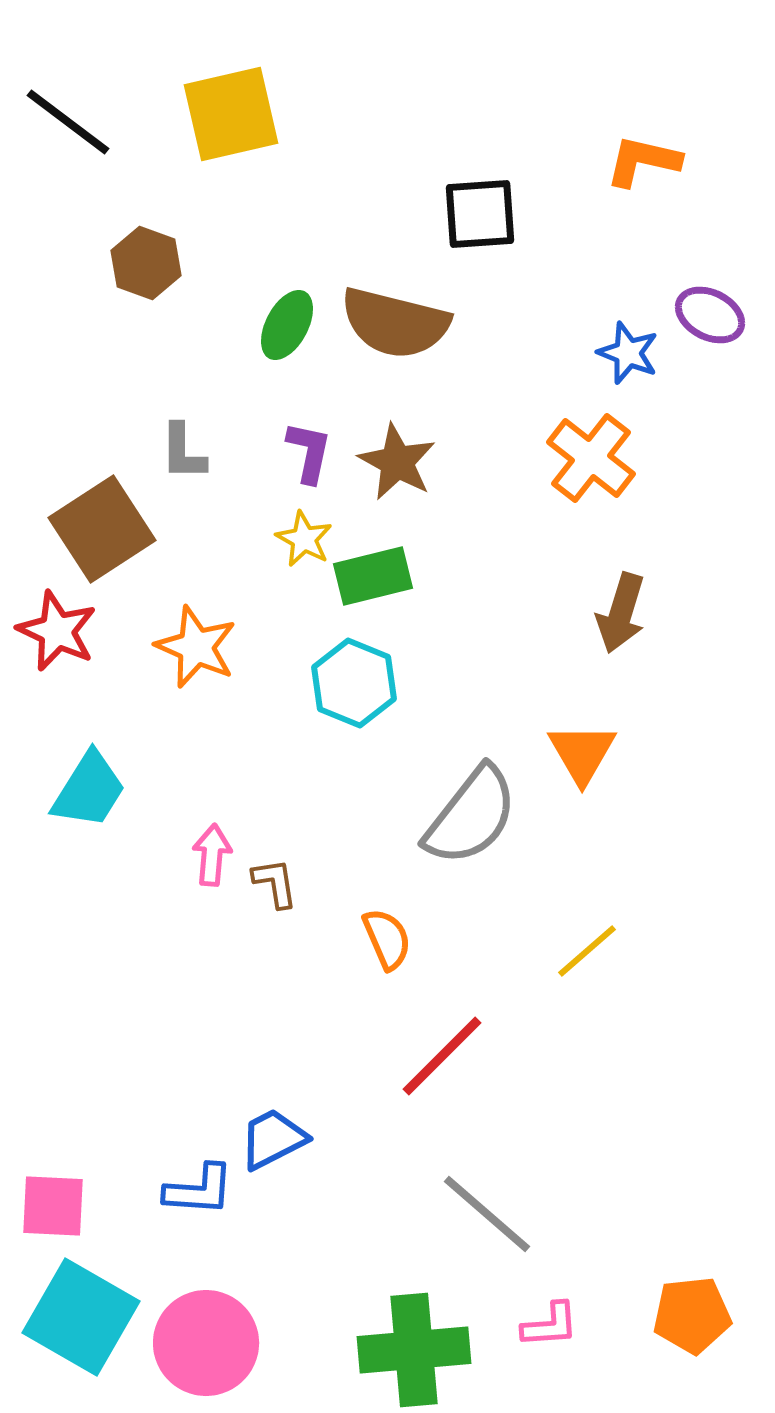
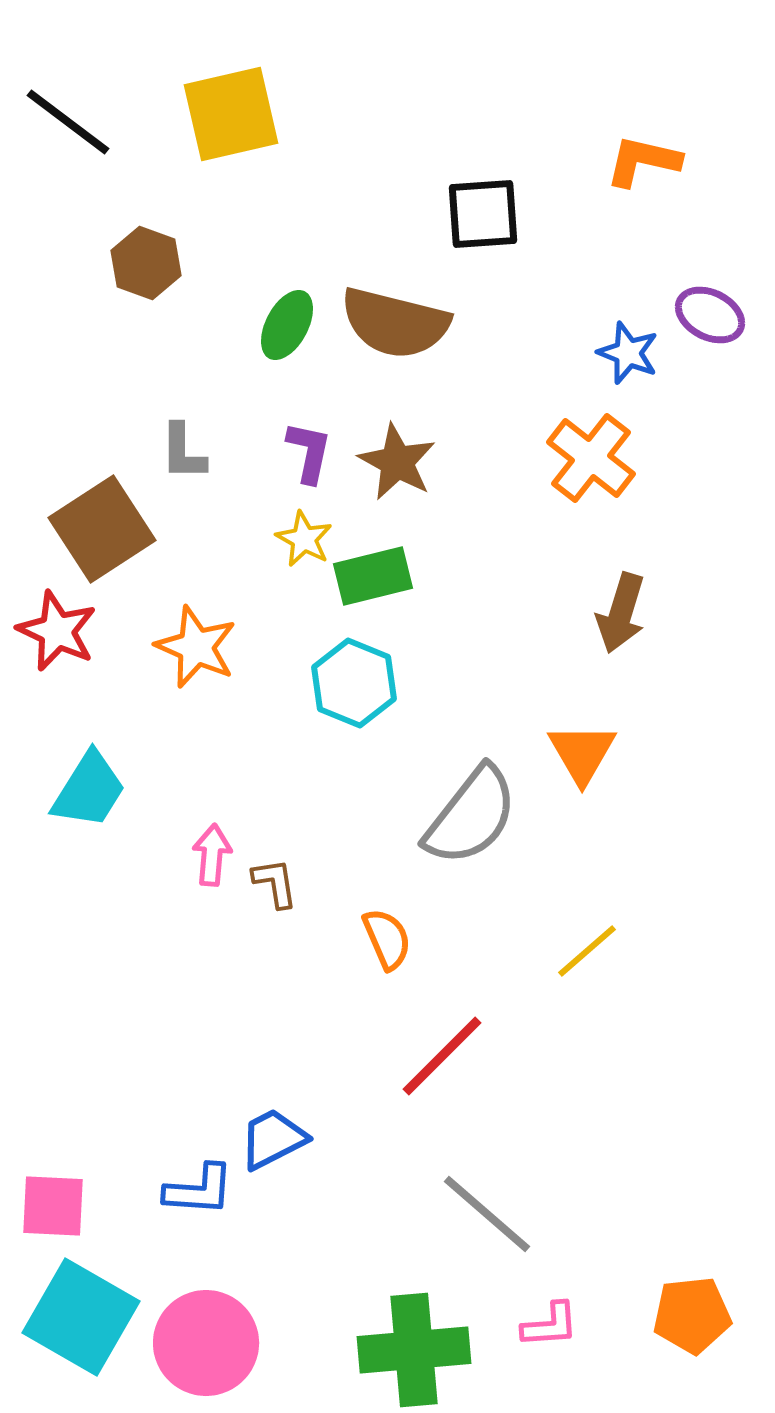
black square: moved 3 px right
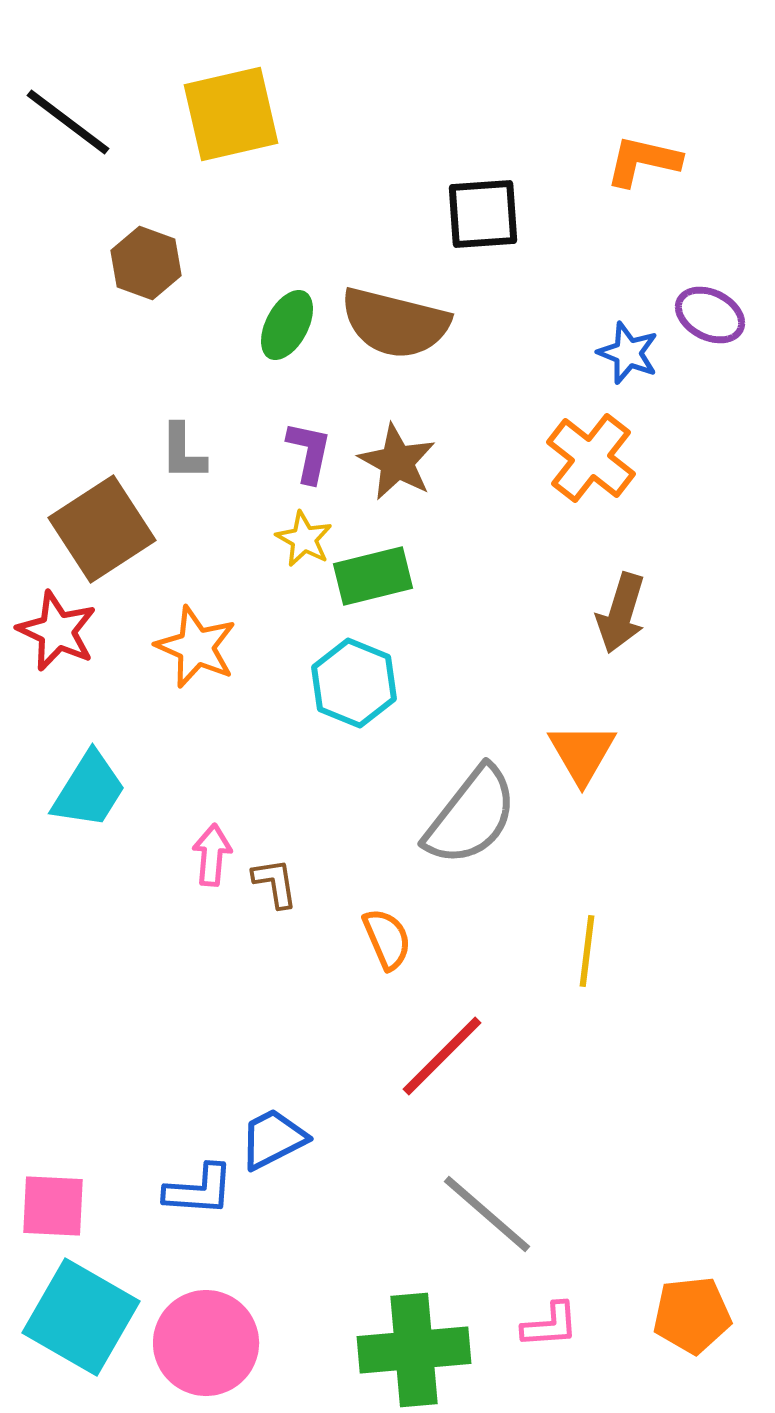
yellow line: rotated 42 degrees counterclockwise
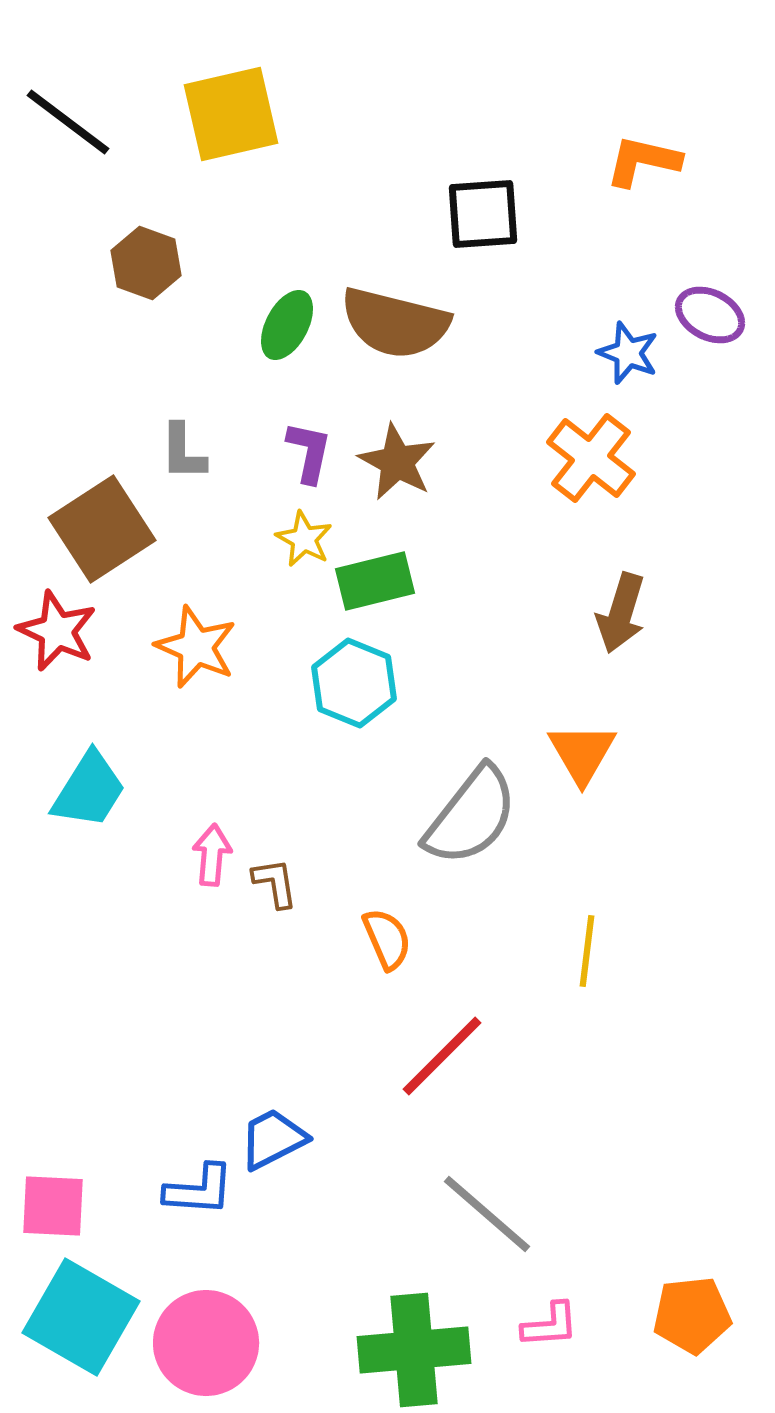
green rectangle: moved 2 px right, 5 px down
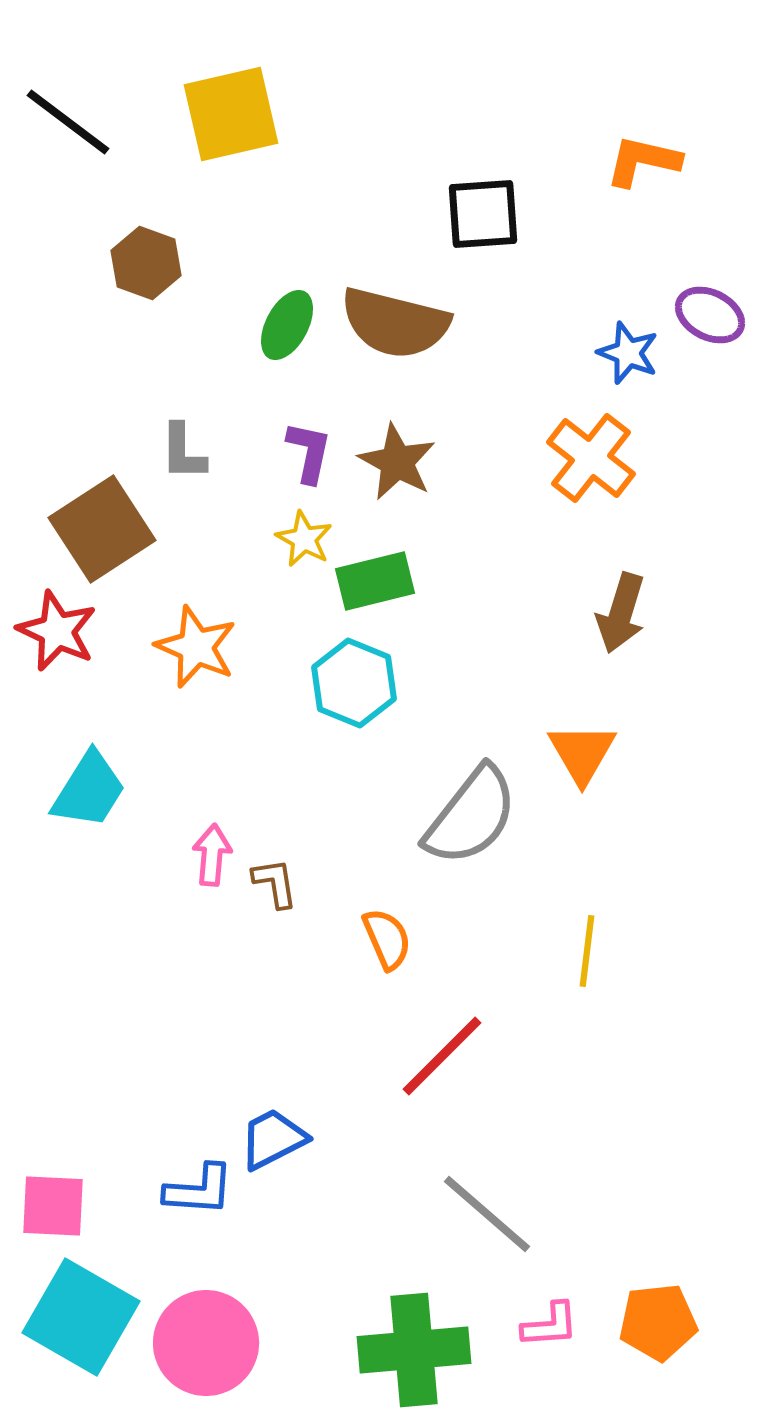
orange pentagon: moved 34 px left, 7 px down
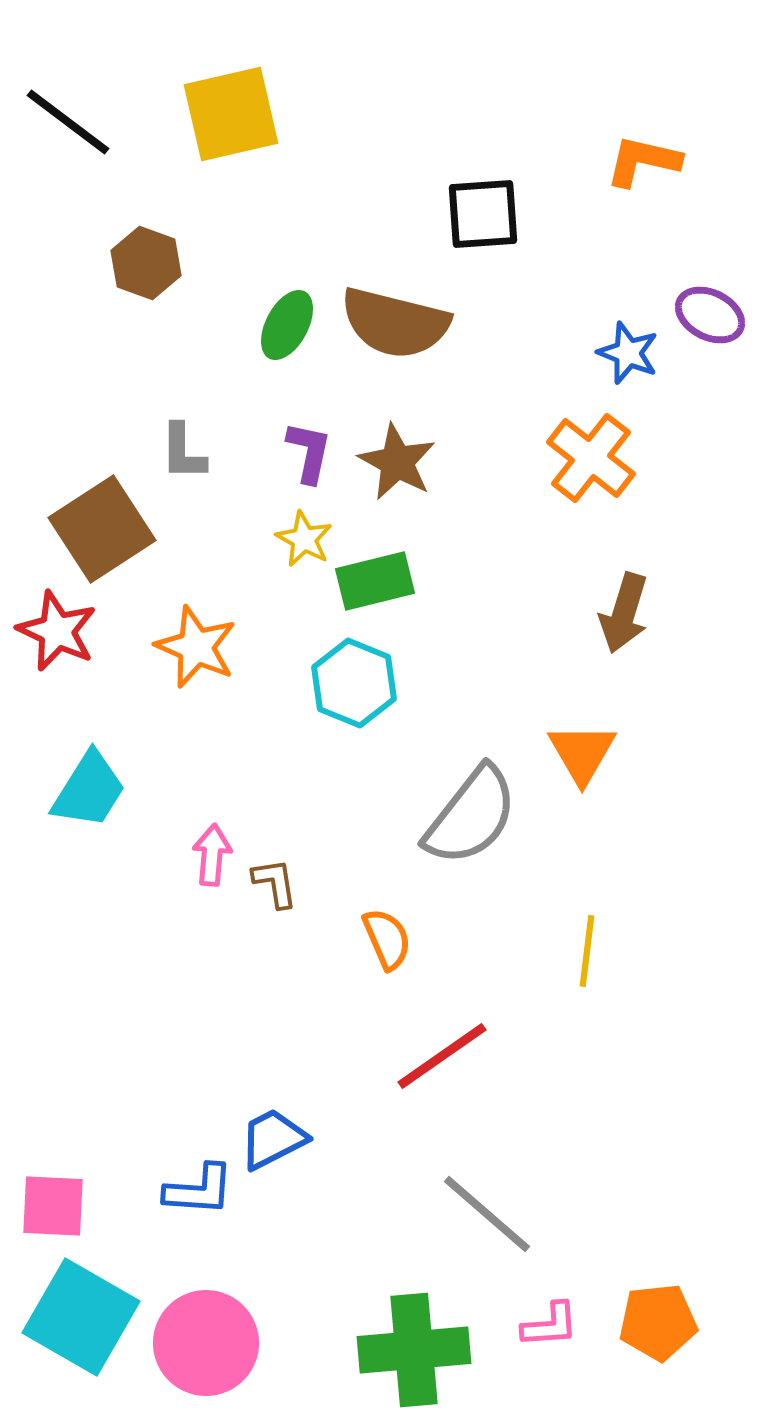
brown arrow: moved 3 px right
red line: rotated 10 degrees clockwise
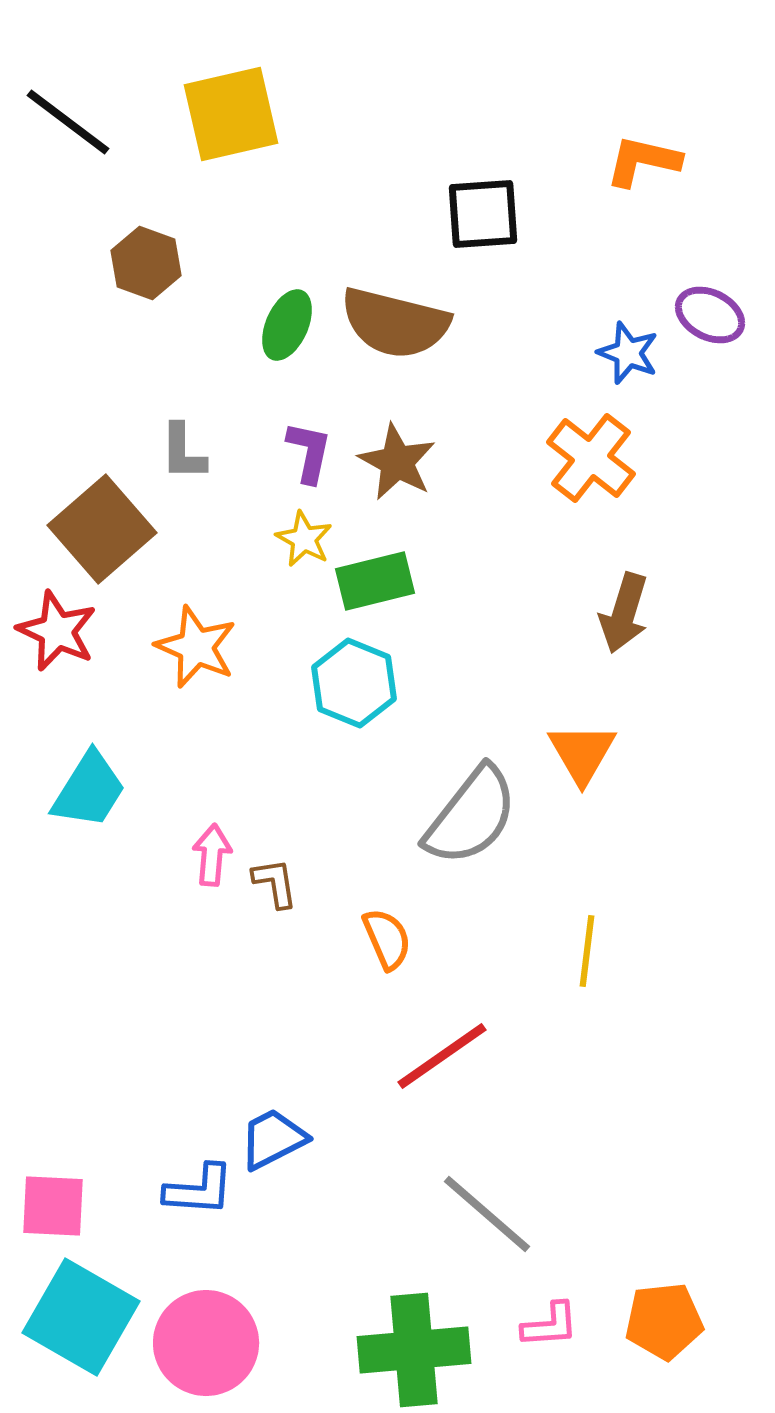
green ellipse: rotated 4 degrees counterclockwise
brown square: rotated 8 degrees counterclockwise
orange pentagon: moved 6 px right, 1 px up
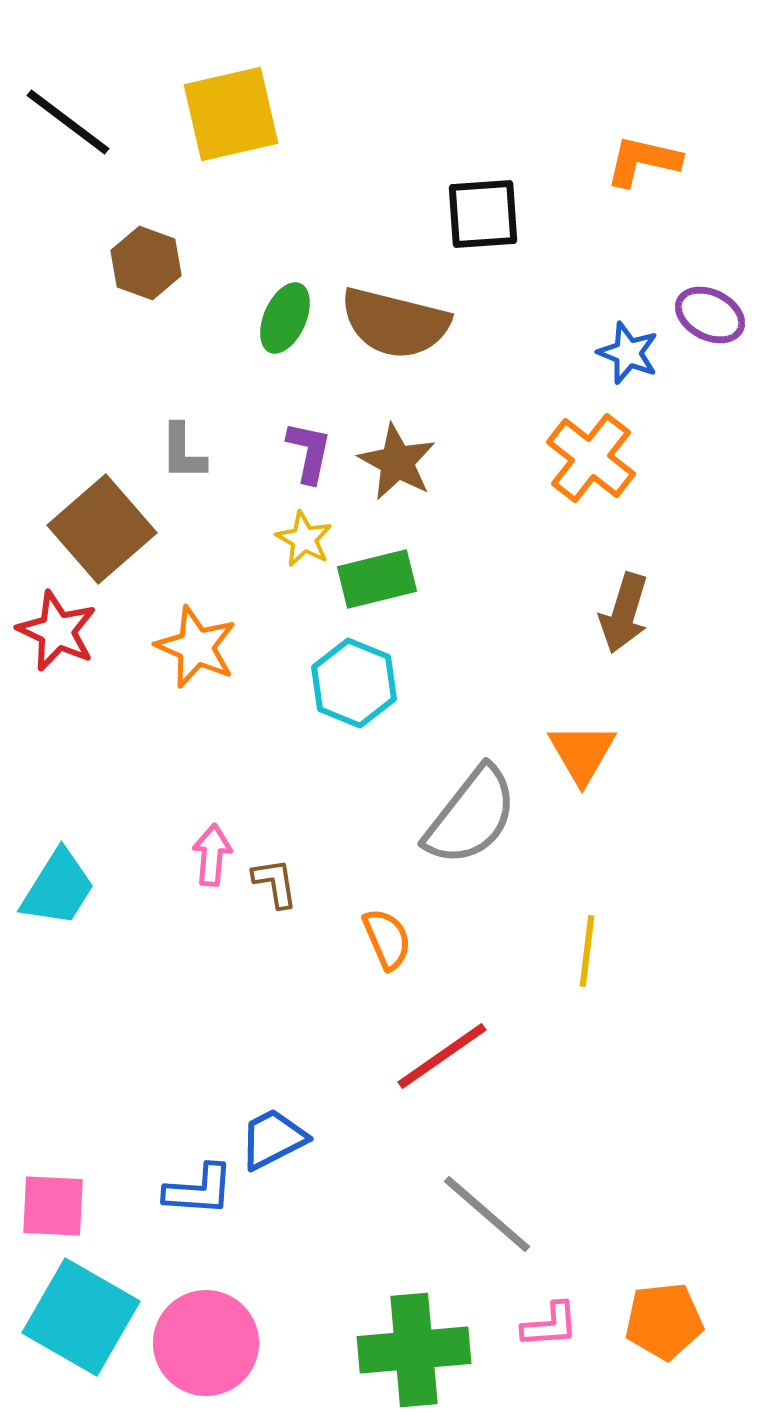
green ellipse: moved 2 px left, 7 px up
green rectangle: moved 2 px right, 2 px up
cyan trapezoid: moved 31 px left, 98 px down
